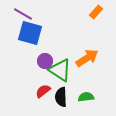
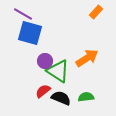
green triangle: moved 2 px left, 1 px down
black semicircle: moved 1 px down; rotated 114 degrees clockwise
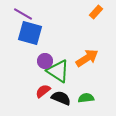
green semicircle: moved 1 px down
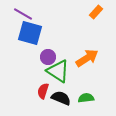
purple circle: moved 3 px right, 4 px up
red semicircle: rotated 35 degrees counterclockwise
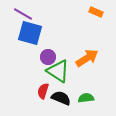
orange rectangle: rotated 72 degrees clockwise
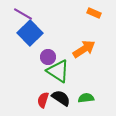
orange rectangle: moved 2 px left, 1 px down
blue square: rotated 30 degrees clockwise
orange arrow: moved 3 px left, 9 px up
red semicircle: moved 9 px down
black semicircle: rotated 12 degrees clockwise
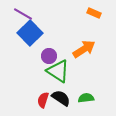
purple circle: moved 1 px right, 1 px up
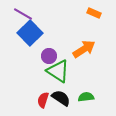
green semicircle: moved 1 px up
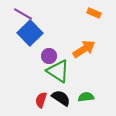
red semicircle: moved 2 px left
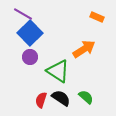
orange rectangle: moved 3 px right, 4 px down
purple circle: moved 19 px left, 1 px down
green semicircle: rotated 49 degrees clockwise
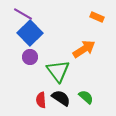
green triangle: rotated 20 degrees clockwise
red semicircle: rotated 21 degrees counterclockwise
